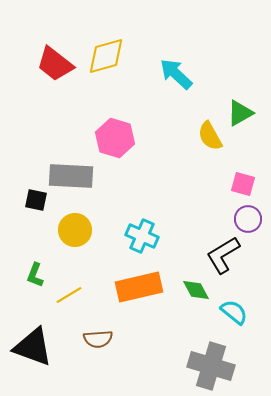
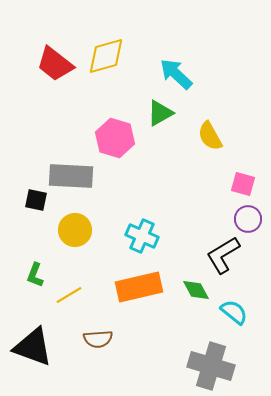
green triangle: moved 80 px left
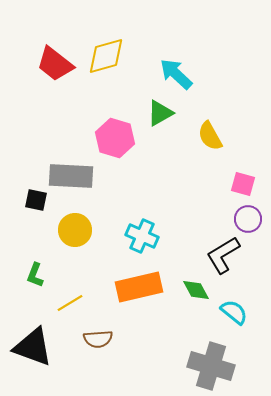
yellow line: moved 1 px right, 8 px down
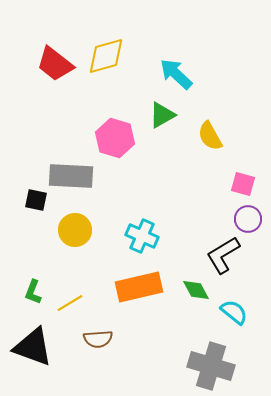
green triangle: moved 2 px right, 2 px down
green L-shape: moved 2 px left, 17 px down
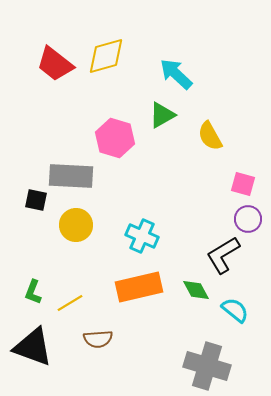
yellow circle: moved 1 px right, 5 px up
cyan semicircle: moved 1 px right, 2 px up
gray cross: moved 4 px left
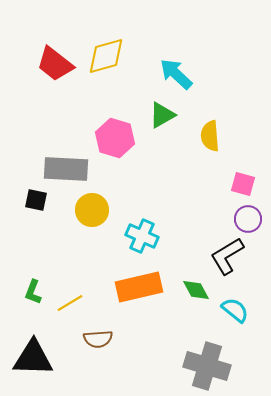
yellow semicircle: rotated 24 degrees clockwise
gray rectangle: moved 5 px left, 7 px up
yellow circle: moved 16 px right, 15 px up
black L-shape: moved 4 px right, 1 px down
black triangle: moved 11 px down; rotated 18 degrees counterclockwise
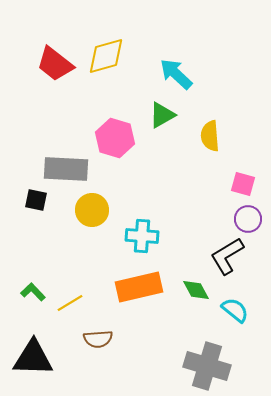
cyan cross: rotated 20 degrees counterclockwise
green L-shape: rotated 115 degrees clockwise
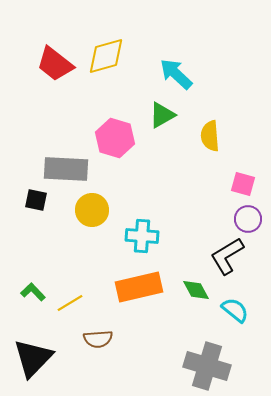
black triangle: rotated 48 degrees counterclockwise
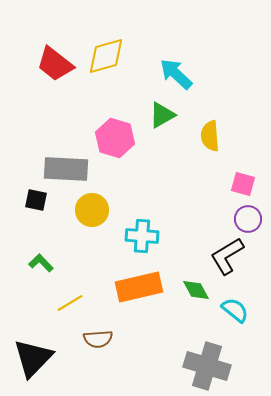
green L-shape: moved 8 px right, 29 px up
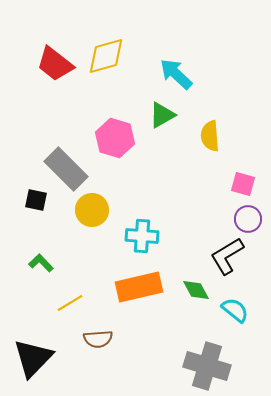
gray rectangle: rotated 42 degrees clockwise
